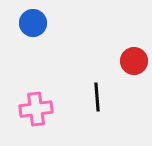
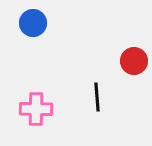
pink cross: rotated 8 degrees clockwise
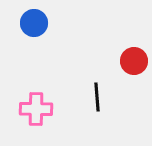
blue circle: moved 1 px right
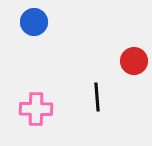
blue circle: moved 1 px up
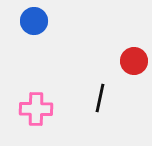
blue circle: moved 1 px up
black line: moved 3 px right, 1 px down; rotated 16 degrees clockwise
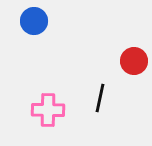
pink cross: moved 12 px right, 1 px down
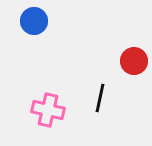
pink cross: rotated 12 degrees clockwise
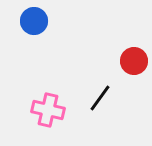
black line: rotated 24 degrees clockwise
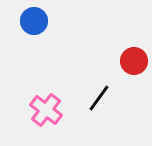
black line: moved 1 px left
pink cross: moved 2 px left; rotated 24 degrees clockwise
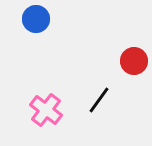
blue circle: moved 2 px right, 2 px up
black line: moved 2 px down
